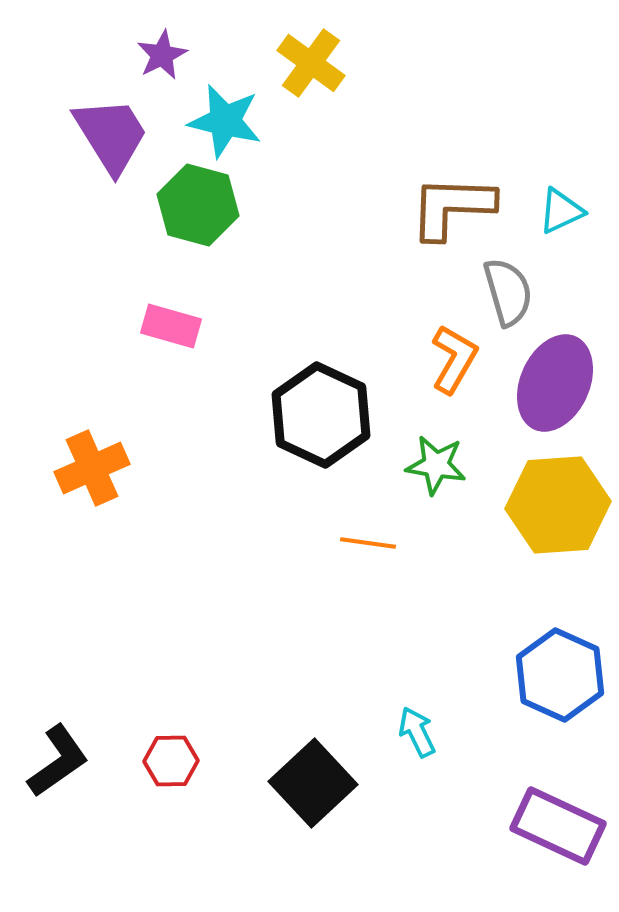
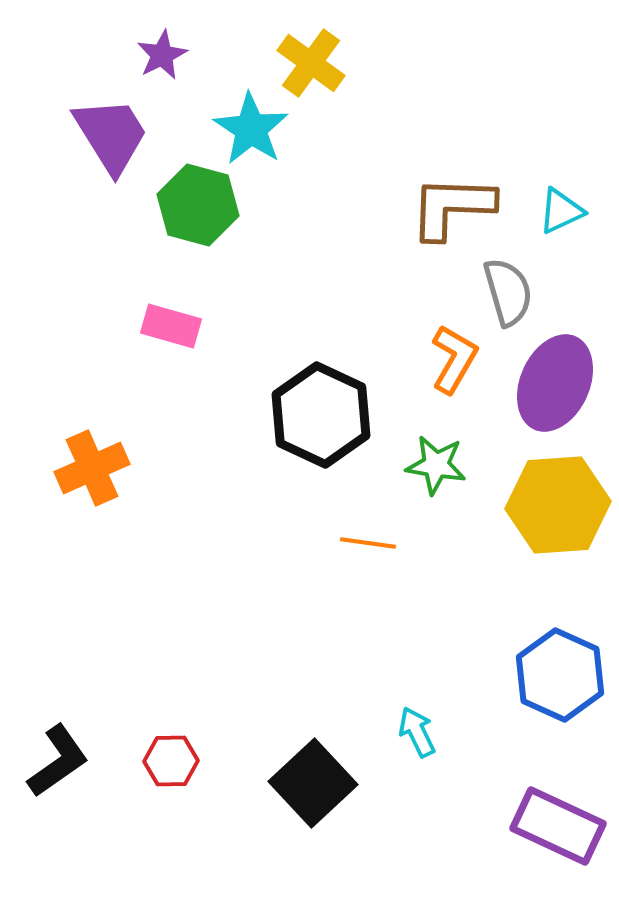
cyan star: moved 26 px right, 8 px down; rotated 20 degrees clockwise
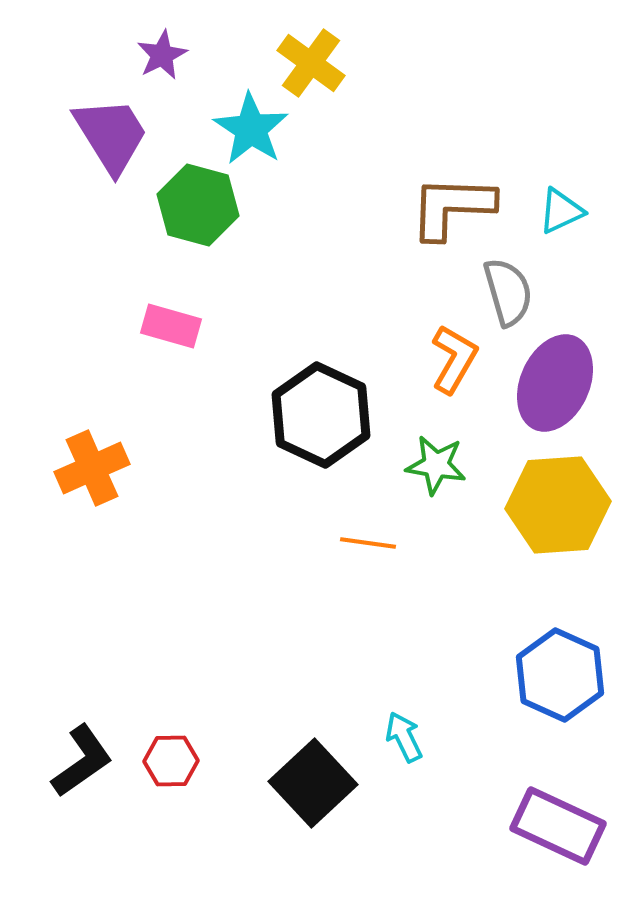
cyan arrow: moved 13 px left, 5 px down
black L-shape: moved 24 px right
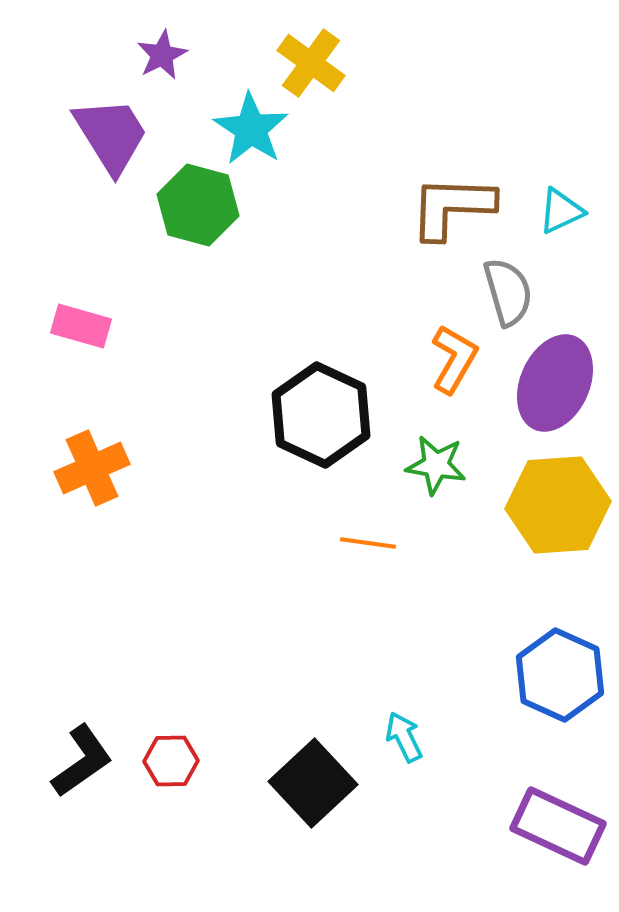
pink rectangle: moved 90 px left
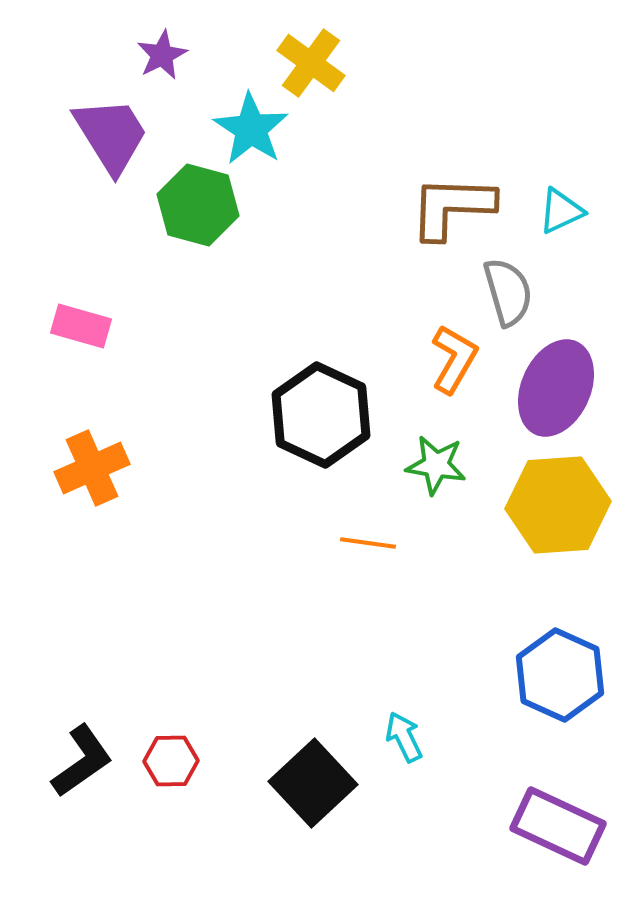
purple ellipse: moved 1 px right, 5 px down
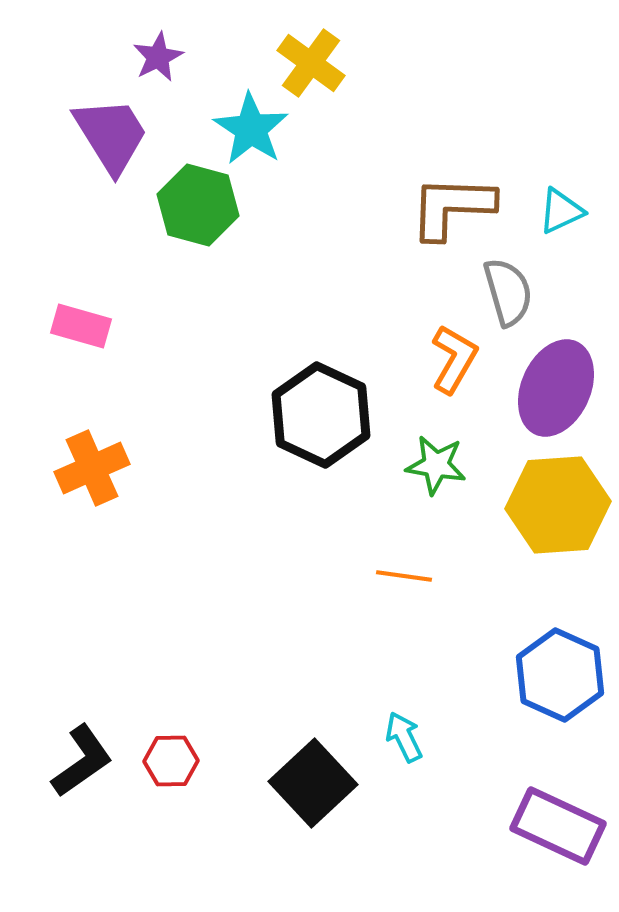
purple star: moved 4 px left, 2 px down
orange line: moved 36 px right, 33 px down
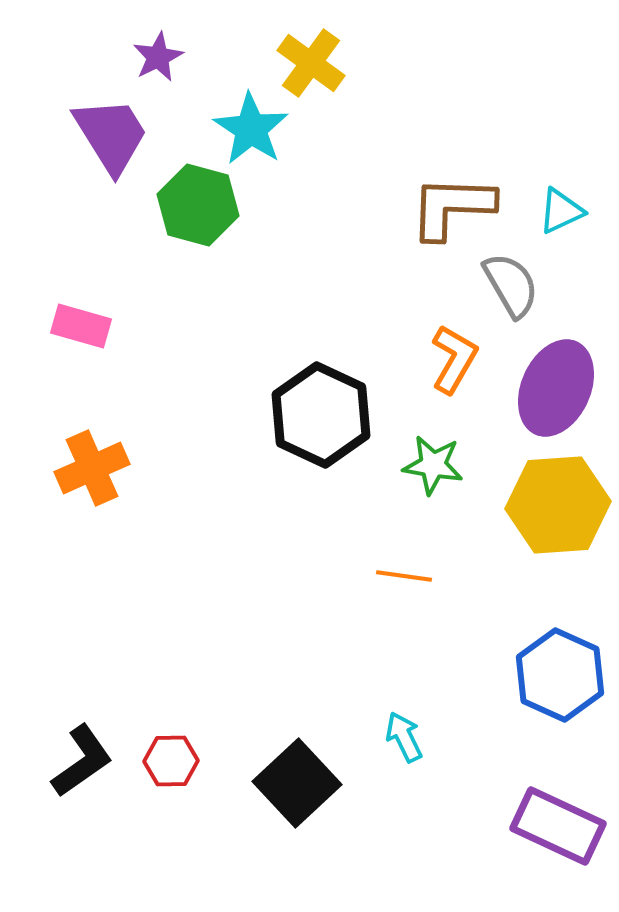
gray semicircle: moved 3 px right, 7 px up; rotated 14 degrees counterclockwise
green star: moved 3 px left
black square: moved 16 px left
